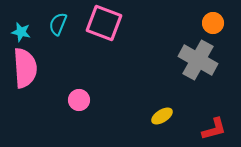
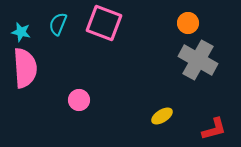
orange circle: moved 25 px left
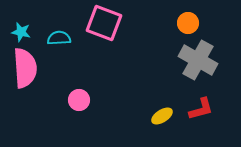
cyan semicircle: moved 1 px right, 14 px down; rotated 65 degrees clockwise
red L-shape: moved 13 px left, 20 px up
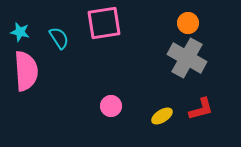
pink square: rotated 30 degrees counterclockwise
cyan star: moved 1 px left
cyan semicircle: rotated 60 degrees clockwise
gray cross: moved 11 px left, 2 px up
pink semicircle: moved 1 px right, 3 px down
pink circle: moved 32 px right, 6 px down
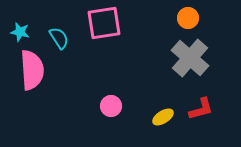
orange circle: moved 5 px up
gray cross: moved 3 px right; rotated 12 degrees clockwise
pink semicircle: moved 6 px right, 1 px up
yellow ellipse: moved 1 px right, 1 px down
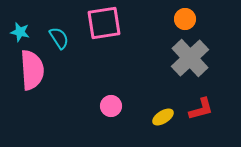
orange circle: moved 3 px left, 1 px down
gray cross: rotated 6 degrees clockwise
